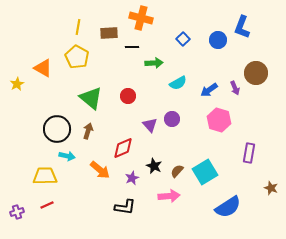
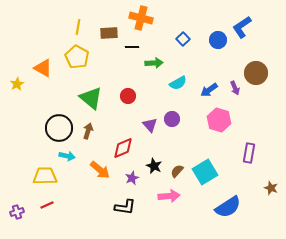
blue L-shape: rotated 35 degrees clockwise
black circle: moved 2 px right, 1 px up
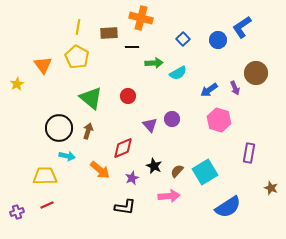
orange triangle: moved 3 px up; rotated 24 degrees clockwise
cyan semicircle: moved 10 px up
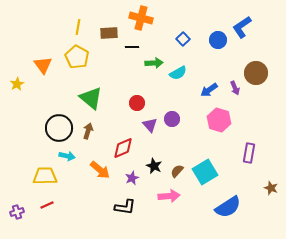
red circle: moved 9 px right, 7 px down
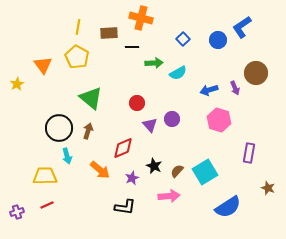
blue arrow: rotated 18 degrees clockwise
cyan arrow: rotated 63 degrees clockwise
brown star: moved 3 px left
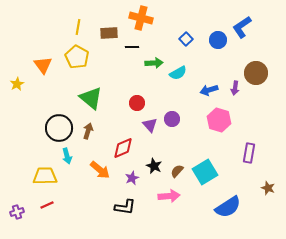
blue square: moved 3 px right
purple arrow: rotated 32 degrees clockwise
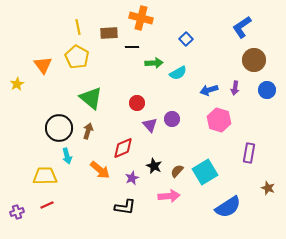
yellow line: rotated 21 degrees counterclockwise
blue circle: moved 49 px right, 50 px down
brown circle: moved 2 px left, 13 px up
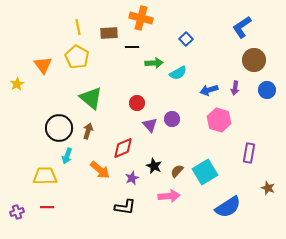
cyan arrow: rotated 35 degrees clockwise
red line: moved 2 px down; rotated 24 degrees clockwise
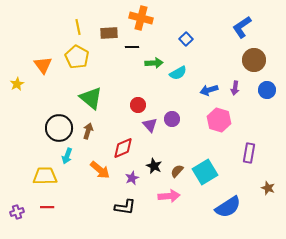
red circle: moved 1 px right, 2 px down
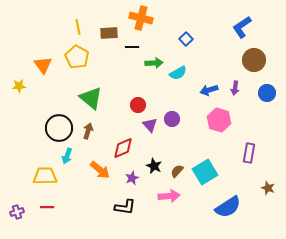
yellow star: moved 2 px right, 2 px down; rotated 24 degrees clockwise
blue circle: moved 3 px down
